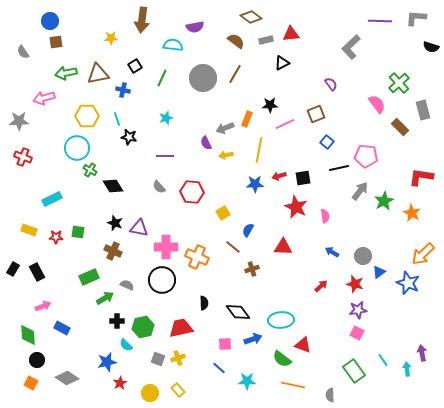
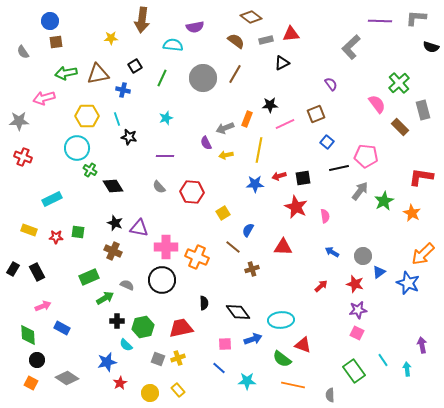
purple arrow at (422, 353): moved 8 px up
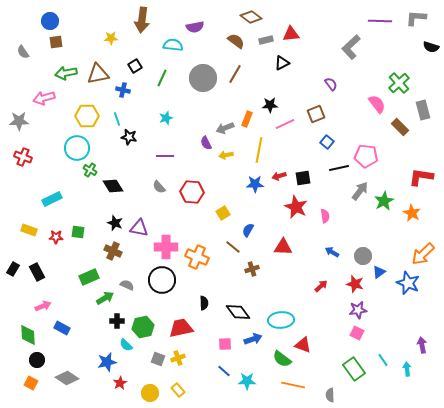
blue line at (219, 368): moved 5 px right, 3 px down
green rectangle at (354, 371): moved 2 px up
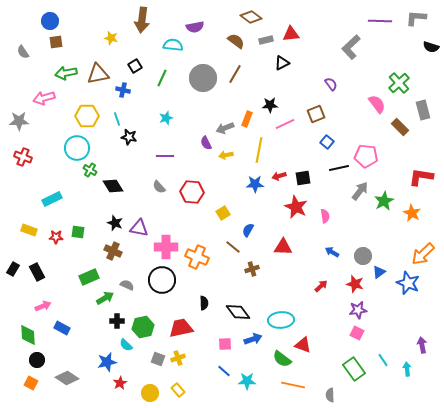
yellow star at (111, 38): rotated 16 degrees clockwise
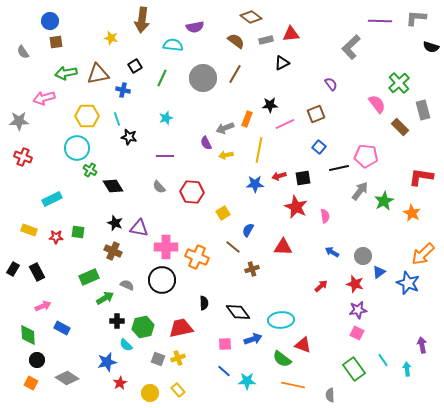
blue square at (327, 142): moved 8 px left, 5 px down
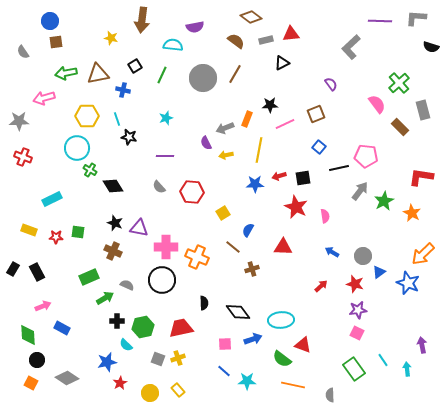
green line at (162, 78): moved 3 px up
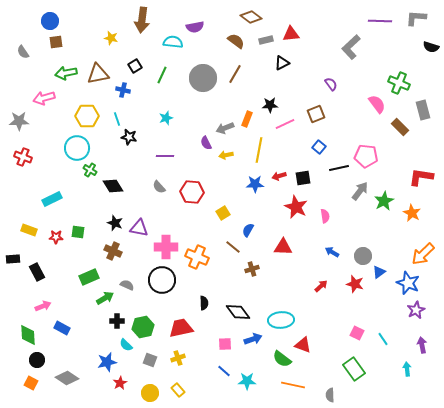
cyan semicircle at (173, 45): moved 3 px up
green cross at (399, 83): rotated 25 degrees counterclockwise
black rectangle at (13, 269): moved 10 px up; rotated 56 degrees clockwise
purple star at (358, 310): moved 58 px right; rotated 18 degrees counterclockwise
gray square at (158, 359): moved 8 px left, 1 px down
cyan line at (383, 360): moved 21 px up
